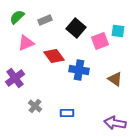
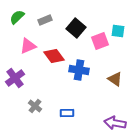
pink triangle: moved 2 px right, 3 px down
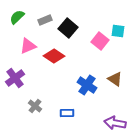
black square: moved 8 px left
pink square: rotated 30 degrees counterclockwise
red diamond: rotated 20 degrees counterclockwise
blue cross: moved 8 px right, 15 px down; rotated 24 degrees clockwise
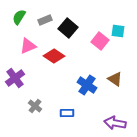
green semicircle: moved 2 px right; rotated 14 degrees counterclockwise
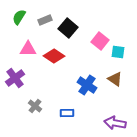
cyan square: moved 21 px down
pink triangle: moved 3 px down; rotated 24 degrees clockwise
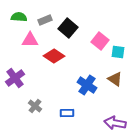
green semicircle: rotated 63 degrees clockwise
pink triangle: moved 2 px right, 9 px up
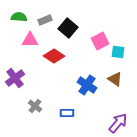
pink square: rotated 24 degrees clockwise
purple arrow: moved 3 px right; rotated 120 degrees clockwise
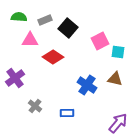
red diamond: moved 1 px left, 1 px down
brown triangle: rotated 21 degrees counterclockwise
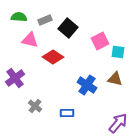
pink triangle: rotated 12 degrees clockwise
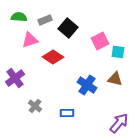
pink triangle: rotated 30 degrees counterclockwise
purple arrow: moved 1 px right
